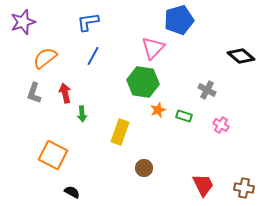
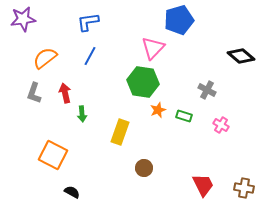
purple star: moved 3 px up; rotated 10 degrees clockwise
blue line: moved 3 px left
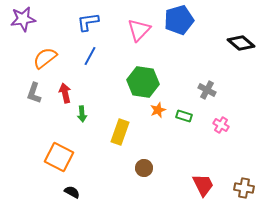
pink triangle: moved 14 px left, 18 px up
black diamond: moved 13 px up
orange square: moved 6 px right, 2 px down
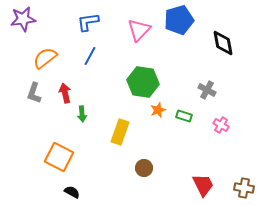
black diamond: moved 18 px left; rotated 40 degrees clockwise
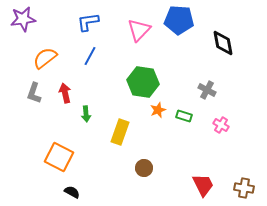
blue pentagon: rotated 20 degrees clockwise
green arrow: moved 4 px right
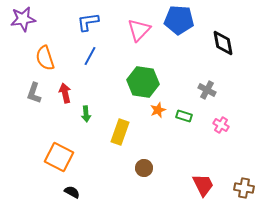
orange semicircle: rotated 70 degrees counterclockwise
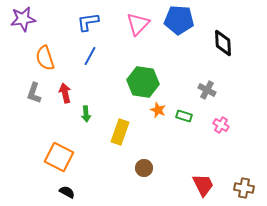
pink triangle: moved 1 px left, 6 px up
black diamond: rotated 8 degrees clockwise
orange star: rotated 28 degrees counterclockwise
black semicircle: moved 5 px left
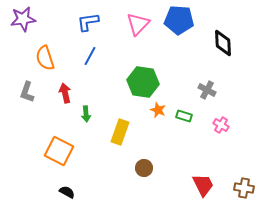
gray L-shape: moved 7 px left, 1 px up
orange square: moved 6 px up
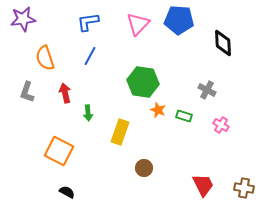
green arrow: moved 2 px right, 1 px up
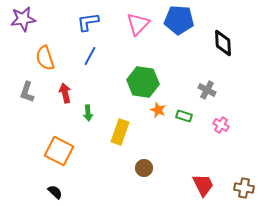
black semicircle: moved 12 px left; rotated 14 degrees clockwise
